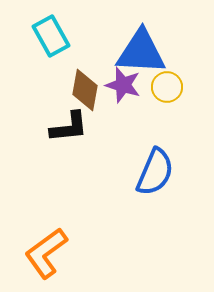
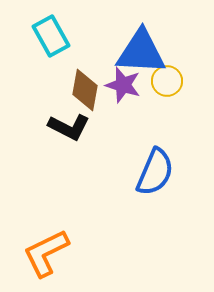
yellow circle: moved 6 px up
black L-shape: rotated 33 degrees clockwise
orange L-shape: rotated 10 degrees clockwise
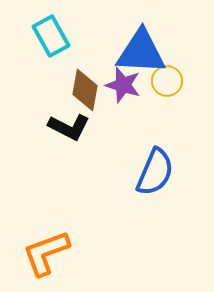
orange L-shape: rotated 6 degrees clockwise
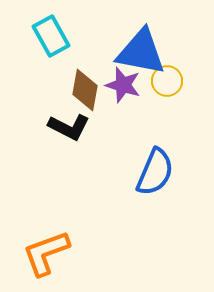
blue triangle: rotated 8 degrees clockwise
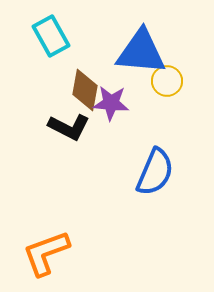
blue triangle: rotated 6 degrees counterclockwise
purple star: moved 12 px left, 18 px down; rotated 12 degrees counterclockwise
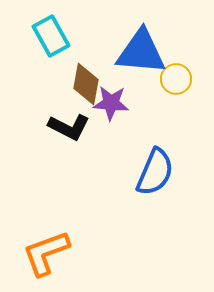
yellow circle: moved 9 px right, 2 px up
brown diamond: moved 1 px right, 6 px up
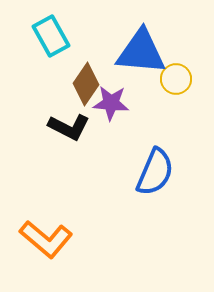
brown diamond: rotated 24 degrees clockwise
orange L-shape: moved 14 px up; rotated 120 degrees counterclockwise
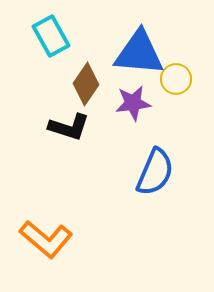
blue triangle: moved 2 px left, 1 px down
purple star: moved 22 px right; rotated 12 degrees counterclockwise
black L-shape: rotated 9 degrees counterclockwise
